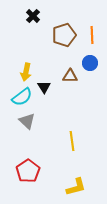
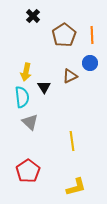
brown pentagon: rotated 15 degrees counterclockwise
brown triangle: rotated 28 degrees counterclockwise
cyan semicircle: rotated 60 degrees counterclockwise
gray triangle: moved 3 px right, 1 px down
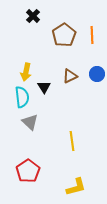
blue circle: moved 7 px right, 11 px down
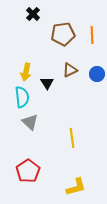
black cross: moved 2 px up
brown pentagon: moved 1 px left, 1 px up; rotated 25 degrees clockwise
brown triangle: moved 6 px up
black triangle: moved 3 px right, 4 px up
yellow line: moved 3 px up
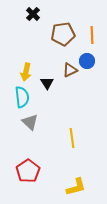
blue circle: moved 10 px left, 13 px up
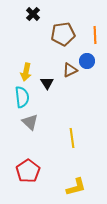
orange line: moved 3 px right
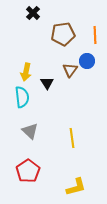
black cross: moved 1 px up
brown triangle: rotated 28 degrees counterclockwise
gray triangle: moved 9 px down
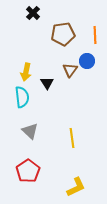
yellow L-shape: rotated 10 degrees counterclockwise
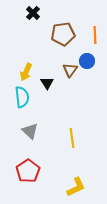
yellow arrow: rotated 12 degrees clockwise
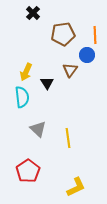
blue circle: moved 6 px up
gray triangle: moved 8 px right, 2 px up
yellow line: moved 4 px left
